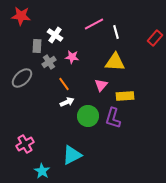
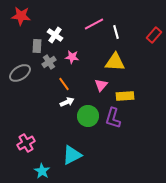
red rectangle: moved 1 px left, 3 px up
gray ellipse: moved 2 px left, 5 px up; rotated 10 degrees clockwise
pink cross: moved 1 px right, 1 px up
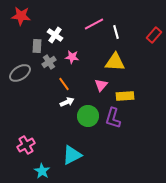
pink cross: moved 2 px down
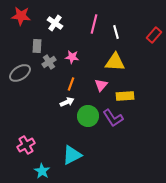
pink line: rotated 48 degrees counterclockwise
white cross: moved 12 px up
orange line: moved 7 px right; rotated 56 degrees clockwise
purple L-shape: rotated 50 degrees counterclockwise
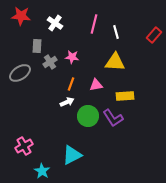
gray cross: moved 1 px right
pink triangle: moved 5 px left; rotated 40 degrees clockwise
pink cross: moved 2 px left, 1 px down
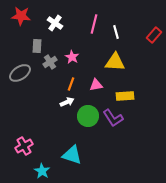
pink star: rotated 24 degrees clockwise
cyan triangle: rotated 45 degrees clockwise
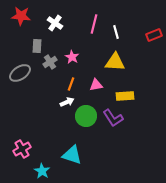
red rectangle: rotated 28 degrees clockwise
green circle: moved 2 px left
pink cross: moved 2 px left, 3 px down
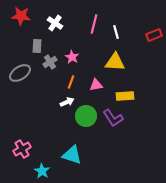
orange line: moved 2 px up
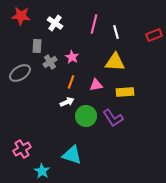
yellow rectangle: moved 4 px up
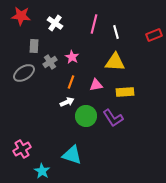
gray rectangle: moved 3 px left
gray ellipse: moved 4 px right
